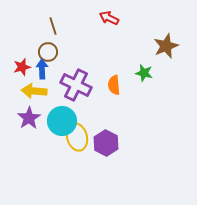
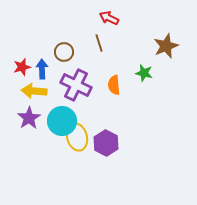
brown line: moved 46 px right, 17 px down
brown circle: moved 16 px right
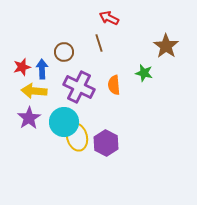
brown star: rotated 15 degrees counterclockwise
purple cross: moved 3 px right, 2 px down
cyan circle: moved 2 px right, 1 px down
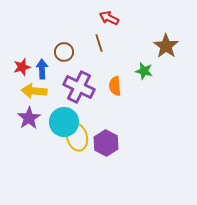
green star: moved 2 px up
orange semicircle: moved 1 px right, 1 px down
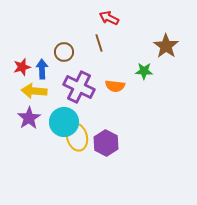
green star: rotated 12 degrees counterclockwise
orange semicircle: rotated 78 degrees counterclockwise
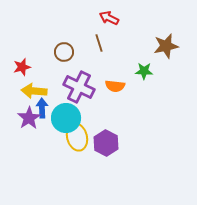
brown star: rotated 25 degrees clockwise
blue arrow: moved 39 px down
cyan circle: moved 2 px right, 4 px up
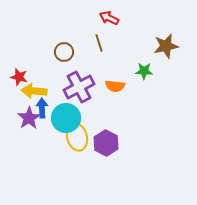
red star: moved 3 px left, 10 px down; rotated 30 degrees clockwise
purple cross: rotated 36 degrees clockwise
